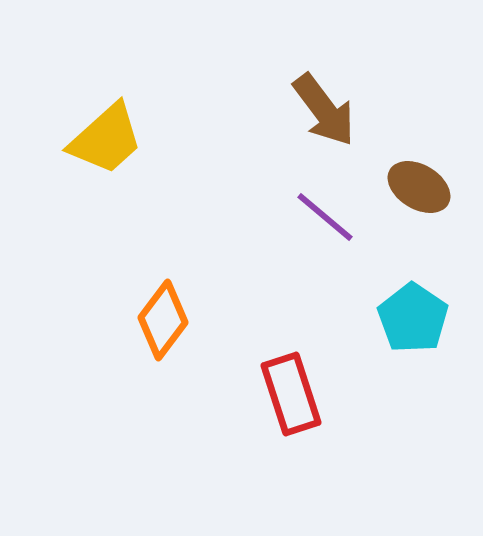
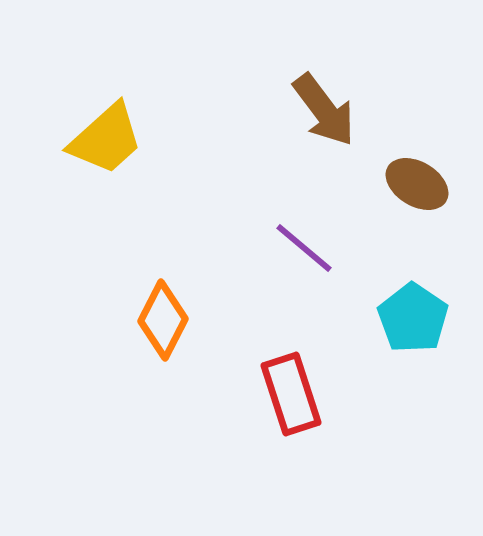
brown ellipse: moved 2 px left, 3 px up
purple line: moved 21 px left, 31 px down
orange diamond: rotated 10 degrees counterclockwise
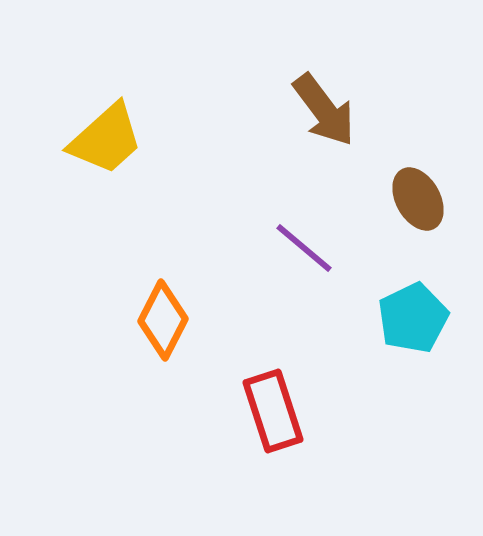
brown ellipse: moved 1 px right, 15 px down; rotated 30 degrees clockwise
cyan pentagon: rotated 12 degrees clockwise
red rectangle: moved 18 px left, 17 px down
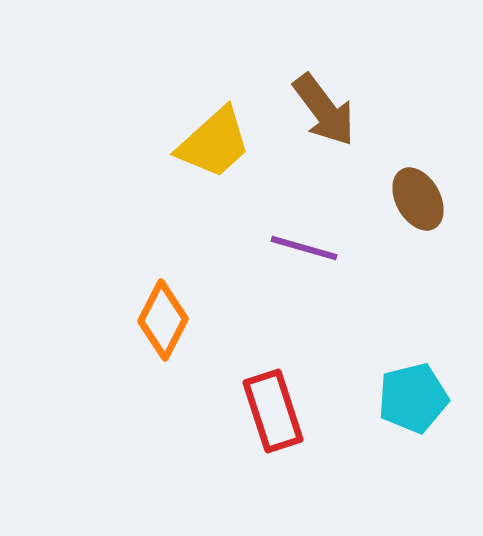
yellow trapezoid: moved 108 px right, 4 px down
purple line: rotated 24 degrees counterclockwise
cyan pentagon: moved 80 px down; rotated 12 degrees clockwise
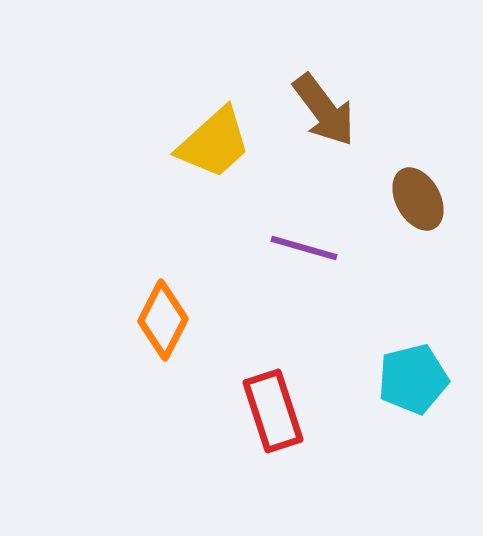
cyan pentagon: moved 19 px up
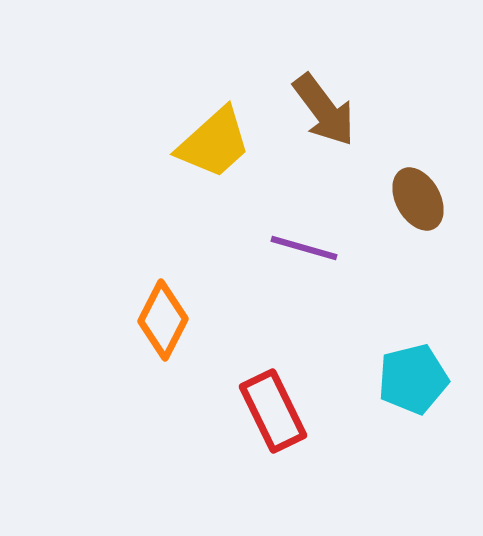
red rectangle: rotated 8 degrees counterclockwise
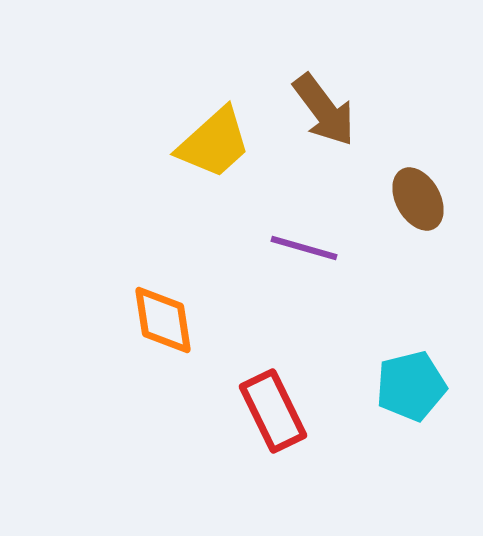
orange diamond: rotated 36 degrees counterclockwise
cyan pentagon: moved 2 px left, 7 px down
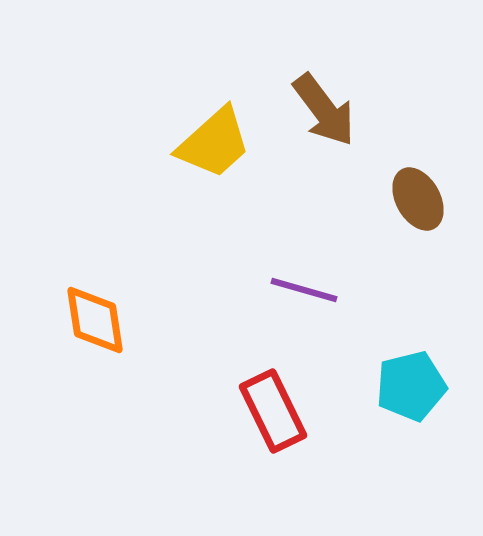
purple line: moved 42 px down
orange diamond: moved 68 px left
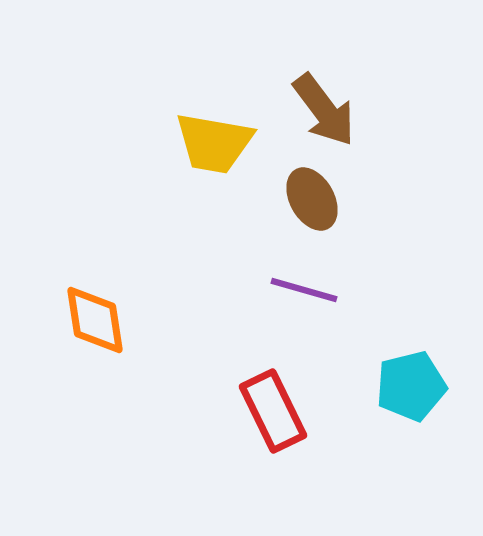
yellow trapezoid: rotated 52 degrees clockwise
brown ellipse: moved 106 px left
